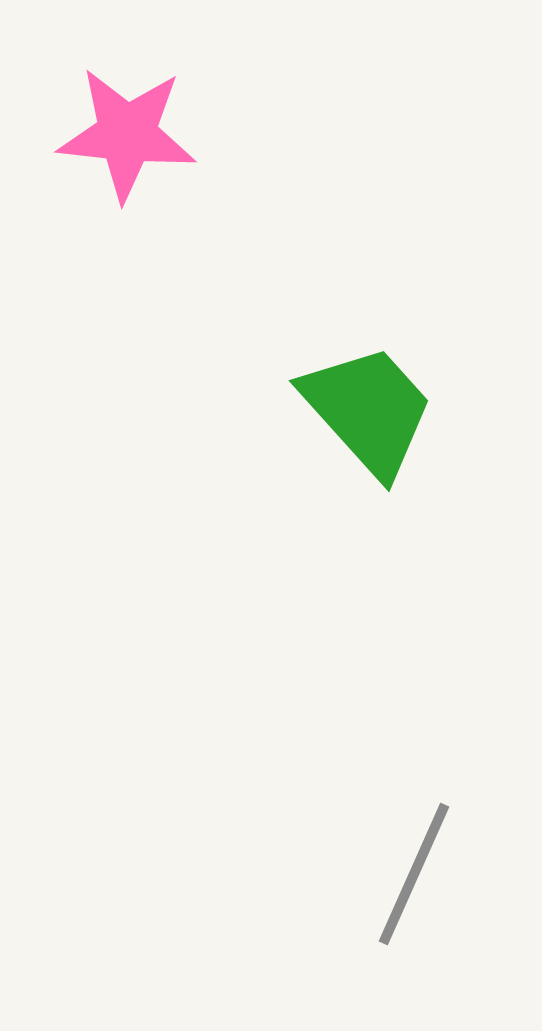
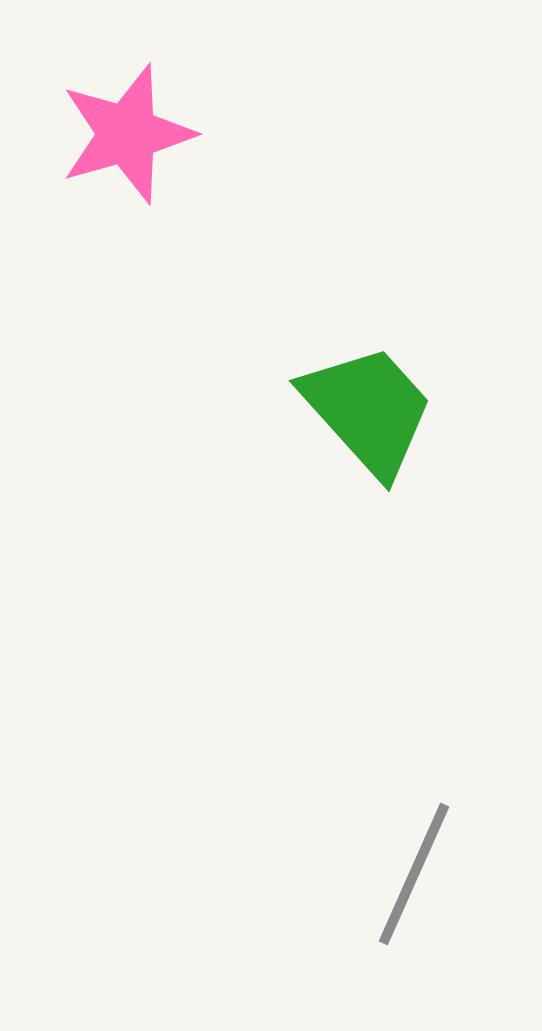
pink star: rotated 22 degrees counterclockwise
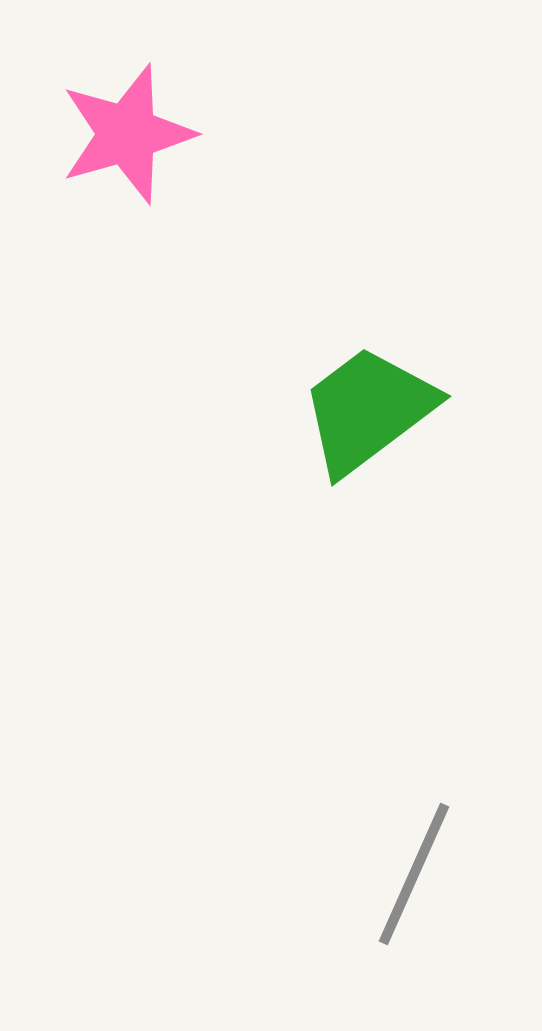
green trapezoid: rotated 85 degrees counterclockwise
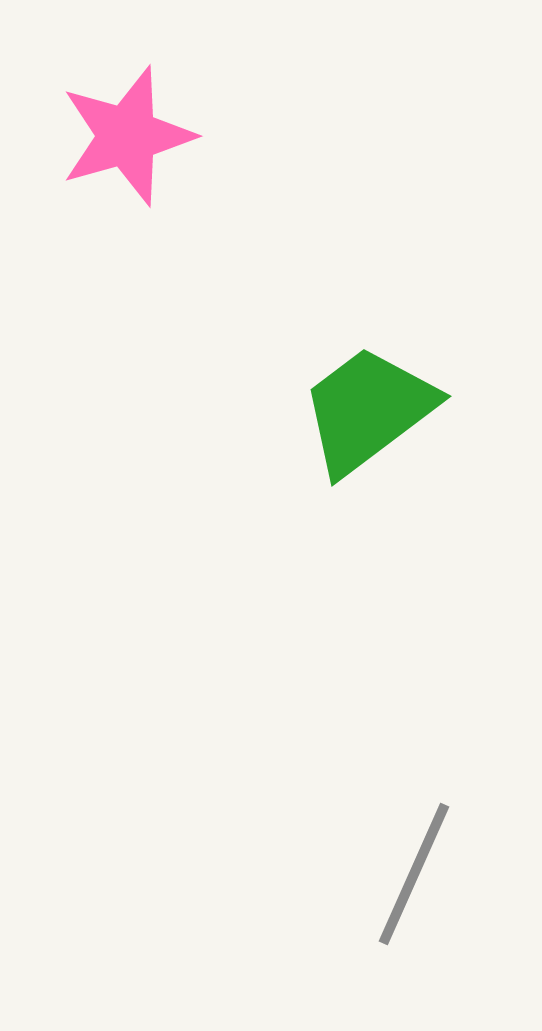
pink star: moved 2 px down
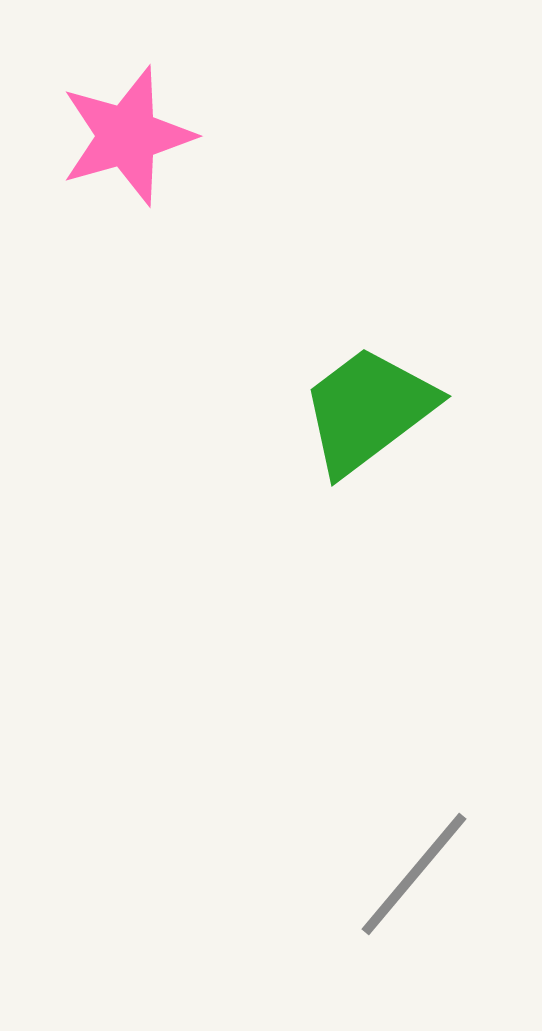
gray line: rotated 16 degrees clockwise
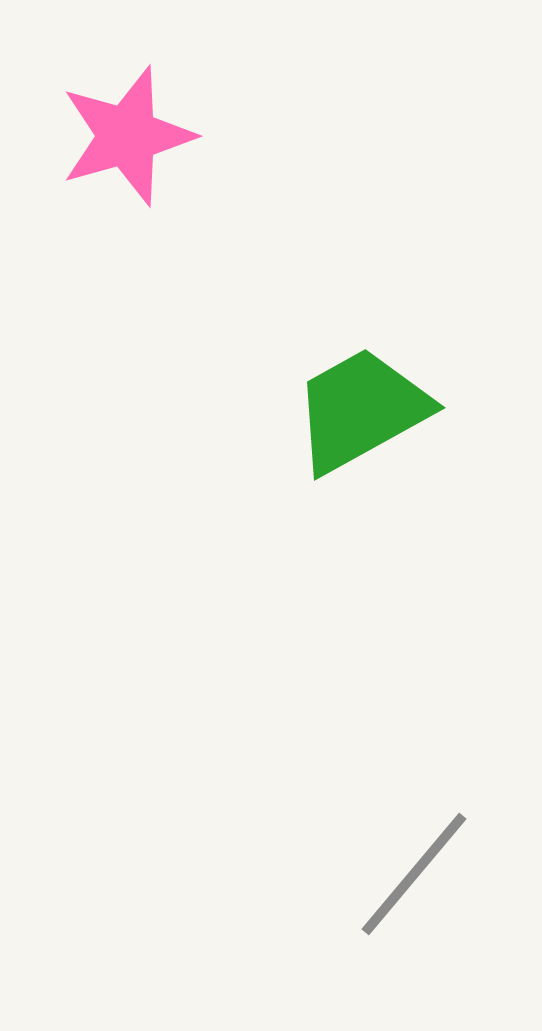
green trapezoid: moved 7 px left; rotated 8 degrees clockwise
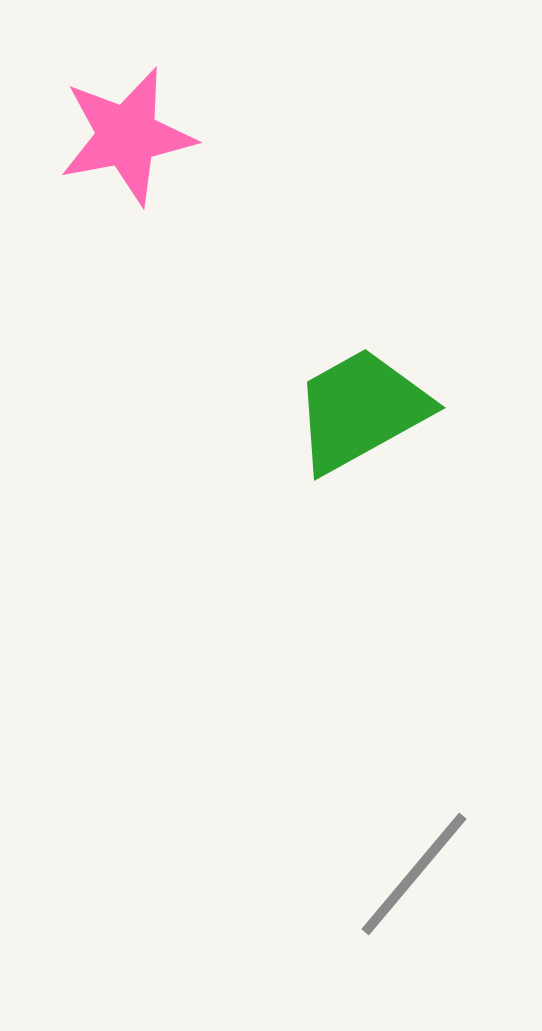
pink star: rotated 5 degrees clockwise
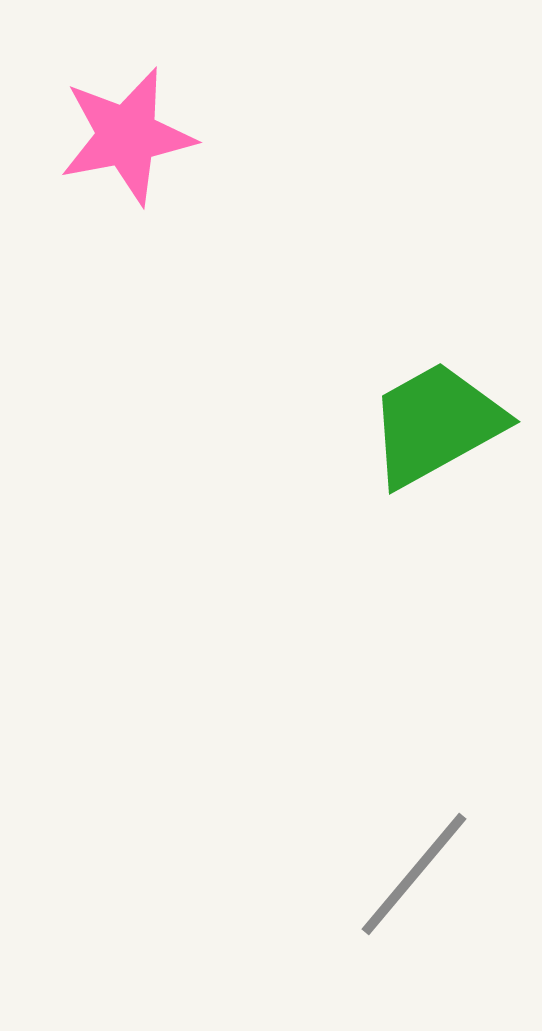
green trapezoid: moved 75 px right, 14 px down
